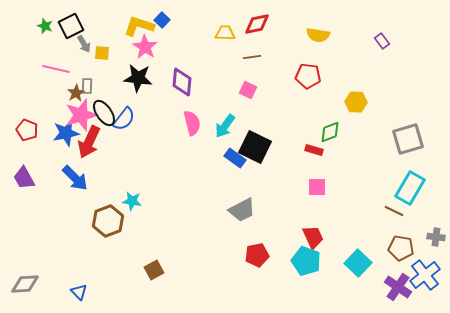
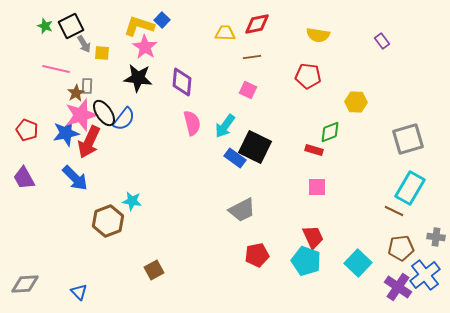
brown pentagon at (401, 248): rotated 15 degrees counterclockwise
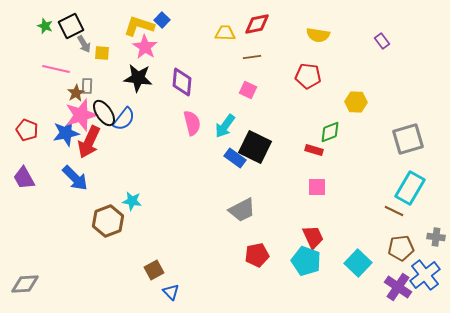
blue triangle at (79, 292): moved 92 px right
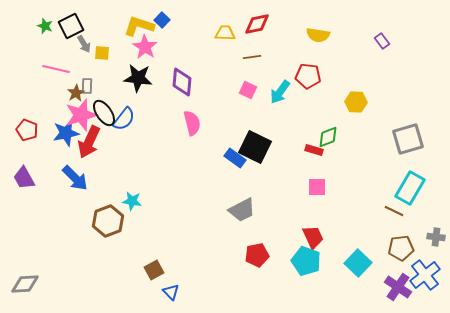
cyan arrow at (225, 126): moved 55 px right, 34 px up
green diamond at (330, 132): moved 2 px left, 5 px down
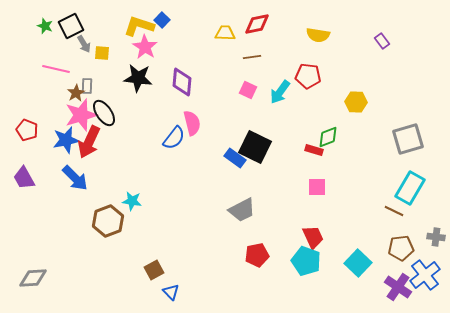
blue semicircle at (124, 119): moved 50 px right, 19 px down
blue star at (66, 133): moved 7 px down
gray diamond at (25, 284): moved 8 px right, 6 px up
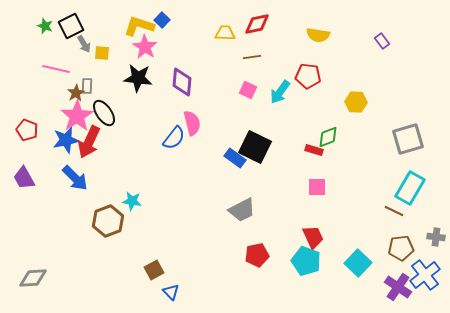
pink star at (81, 115): moved 4 px left, 1 px down; rotated 16 degrees counterclockwise
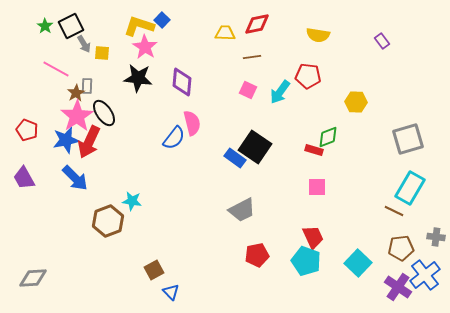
green star at (45, 26): rotated 14 degrees clockwise
pink line at (56, 69): rotated 16 degrees clockwise
black square at (255, 147): rotated 8 degrees clockwise
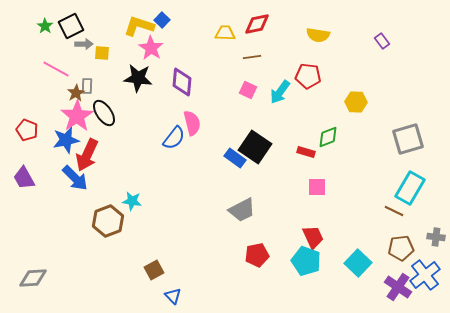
gray arrow at (84, 44): rotated 60 degrees counterclockwise
pink star at (145, 47): moved 6 px right, 1 px down
red arrow at (89, 142): moved 2 px left, 13 px down
red rectangle at (314, 150): moved 8 px left, 2 px down
blue triangle at (171, 292): moved 2 px right, 4 px down
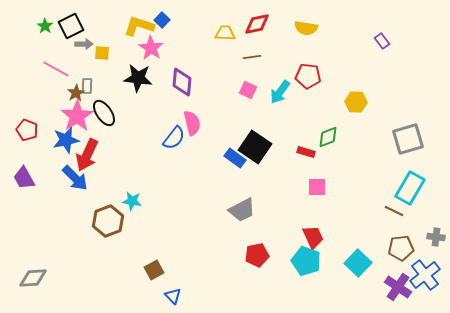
yellow semicircle at (318, 35): moved 12 px left, 7 px up
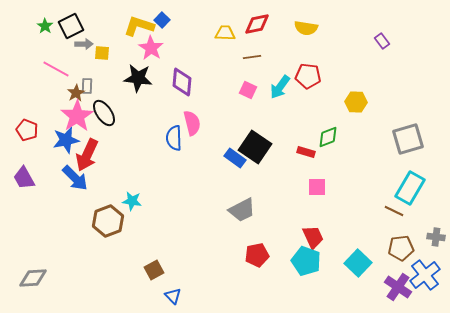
cyan arrow at (280, 92): moved 5 px up
blue semicircle at (174, 138): rotated 140 degrees clockwise
